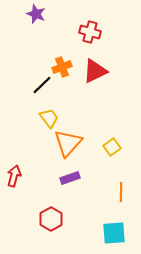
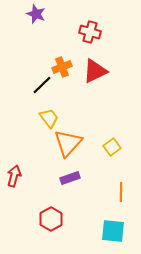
cyan square: moved 1 px left, 2 px up; rotated 10 degrees clockwise
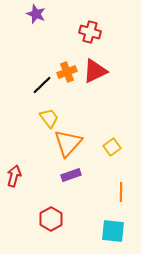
orange cross: moved 5 px right, 5 px down
purple rectangle: moved 1 px right, 3 px up
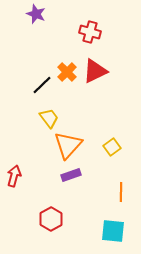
orange cross: rotated 24 degrees counterclockwise
orange triangle: moved 2 px down
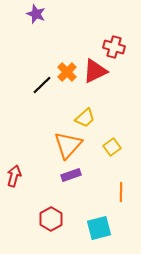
red cross: moved 24 px right, 15 px down
yellow trapezoid: moved 36 px right; rotated 85 degrees clockwise
cyan square: moved 14 px left, 3 px up; rotated 20 degrees counterclockwise
